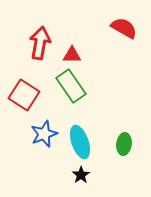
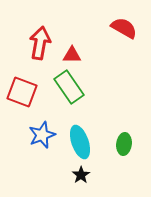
green rectangle: moved 2 px left, 1 px down
red square: moved 2 px left, 3 px up; rotated 12 degrees counterclockwise
blue star: moved 2 px left, 1 px down
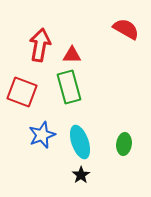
red semicircle: moved 2 px right, 1 px down
red arrow: moved 2 px down
green rectangle: rotated 20 degrees clockwise
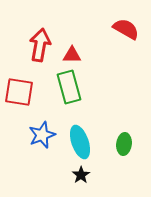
red square: moved 3 px left; rotated 12 degrees counterclockwise
